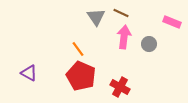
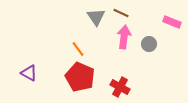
red pentagon: moved 1 px left, 1 px down
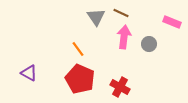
red pentagon: moved 2 px down
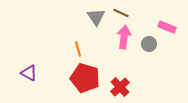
pink rectangle: moved 5 px left, 5 px down
orange line: rotated 21 degrees clockwise
red pentagon: moved 5 px right, 1 px up; rotated 8 degrees counterclockwise
red cross: rotated 18 degrees clockwise
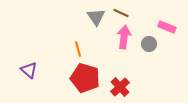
purple triangle: moved 3 px up; rotated 12 degrees clockwise
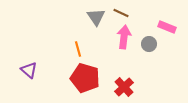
red cross: moved 4 px right
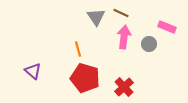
purple triangle: moved 4 px right, 1 px down
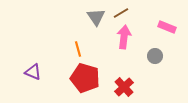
brown line: rotated 56 degrees counterclockwise
gray circle: moved 6 px right, 12 px down
purple triangle: moved 1 px down; rotated 18 degrees counterclockwise
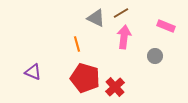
gray triangle: moved 1 px down; rotated 30 degrees counterclockwise
pink rectangle: moved 1 px left, 1 px up
orange line: moved 1 px left, 5 px up
red cross: moved 9 px left
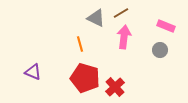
orange line: moved 3 px right
gray circle: moved 5 px right, 6 px up
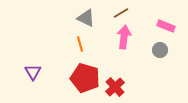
gray triangle: moved 10 px left
purple triangle: rotated 36 degrees clockwise
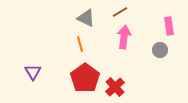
brown line: moved 1 px left, 1 px up
pink rectangle: moved 3 px right; rotated 60 degrees clockwise
red pentagon: rotated 20 degrees clockwise
